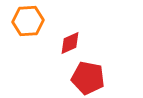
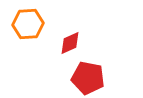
orange hexagon: moved 3 px down
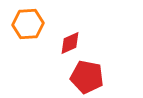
red pentagon: moved 1 px left, 1 px up
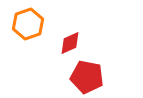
orange hexagon: rotated 16 degrees counterclockwise
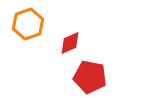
red pentagon: moved 3 px right
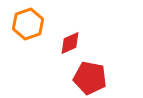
red pentagon: moved 1 px down
